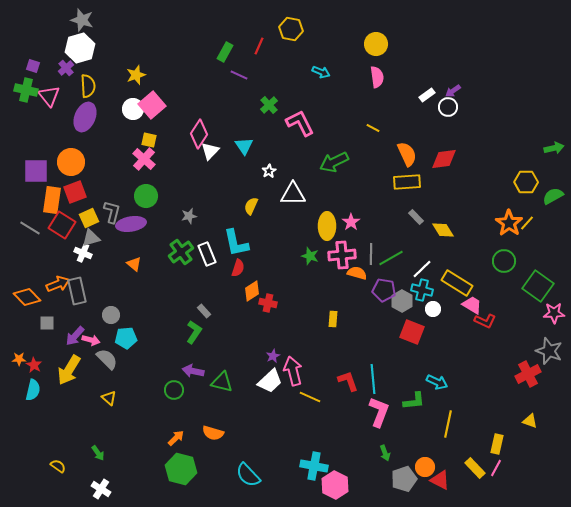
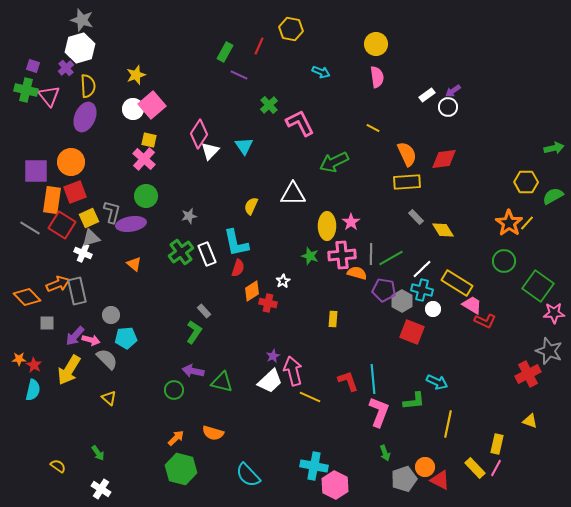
white star at (269, 171): moved 14 px right, 110 px down
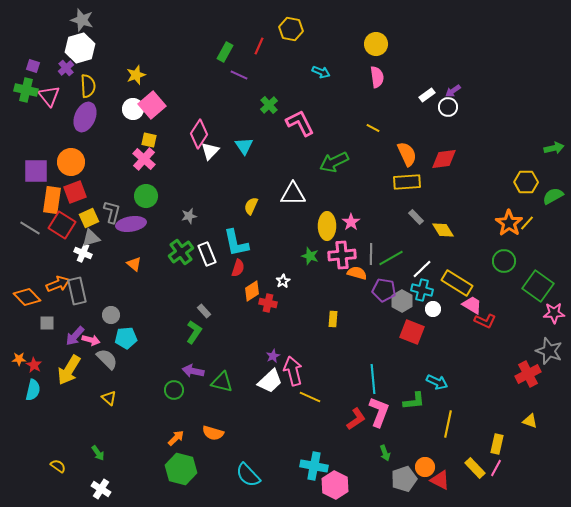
red L-shape at (348, 381): moved 8 px right, 38 px down; rotated 75 degrees clockwise
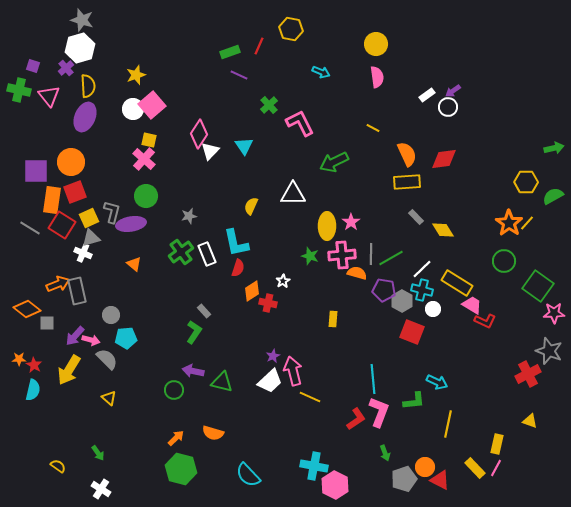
green rectangle at (225, 52): moved 5 px right; rotated 42 degrees clockwise
green cross at (26, 90): moved 7 px left
orange diamond at (27, 297): moved 12 px down; rotated 8 degrees counterclockwise
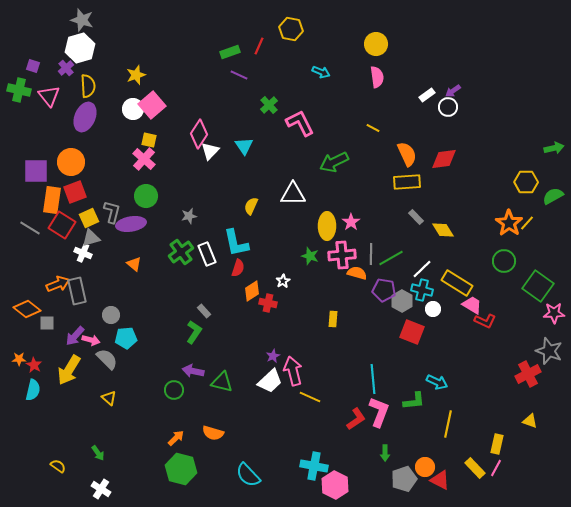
green arrow at (385, 453): rotated 21 degrees clockwise
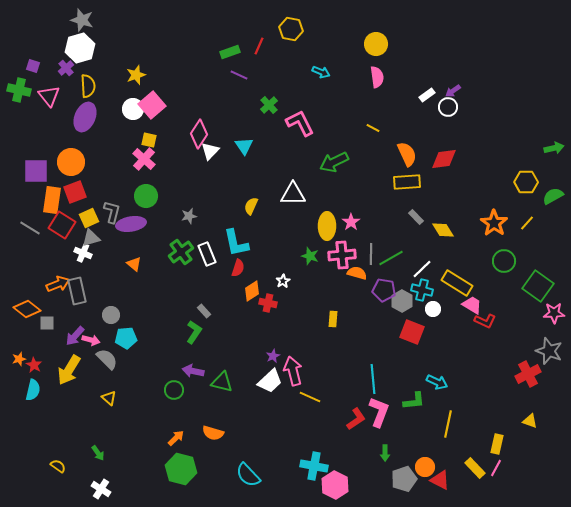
orange star at (509, 223): moved 15 px left
orange star at (19, 359): rotated 16 degrees counterclockwise
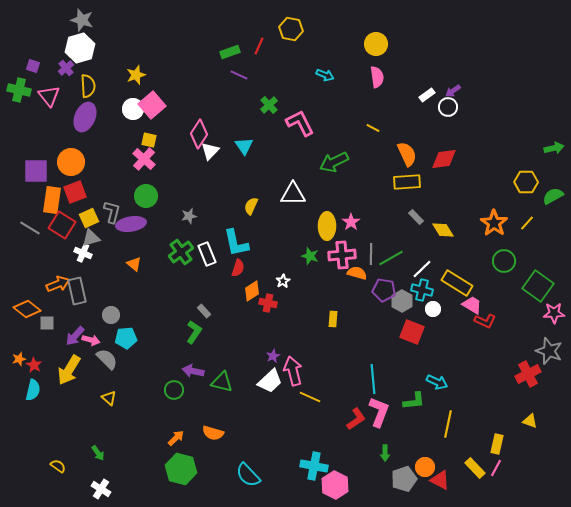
cyan arrow at (321, 72): moved 4 px right, 3 px down
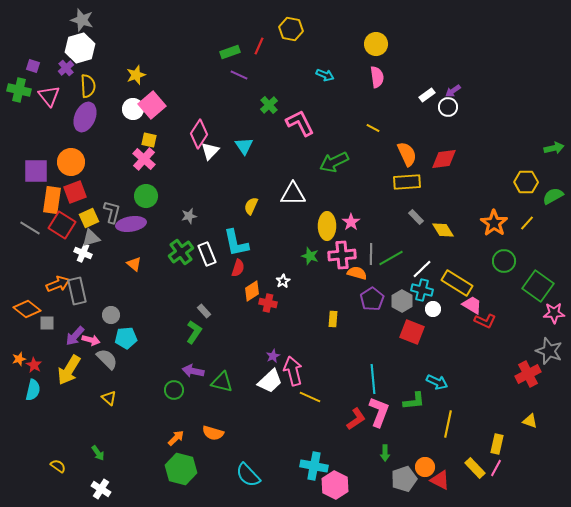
purple pentagon at (384, 290): moved 12 px left, 9 px down; rotated 30 degrees clockwise
